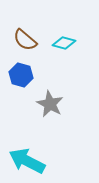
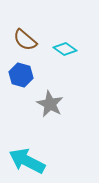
cyan diamond: moved 1 px right, 6 px down; rotated 20 degrees clockwise
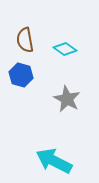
brown semicircle: rotated 40 degrees clockwise
gray star: moved 17 px right, 5 px up
cyan arrow: moved 27 px right
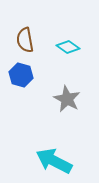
cyan diamond: moved 3 px right, 2 px up
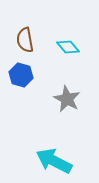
cyan diamond: rotated 15 degrees clockwise
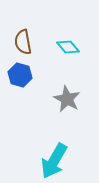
brown semicircle: moved 2 px left, 2 px down
blue hexagon: moved 1 px left
cyan arrow: rotated 87 degrees counterclockwise
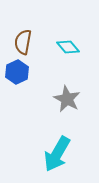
brown semicircle: rotated 20 degrees clockwise
blue hexagon: moved 3 px left, 3 px up; rotated 20 degrees clockwise
cyan arrow: moved 3 px right, 7 px up
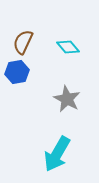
brown semicircle: rotated 15 degrees clockwise
blue hexagon: rotated 15 degrees clockwise
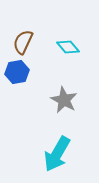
gray star: moved 3 px left, 1 px down
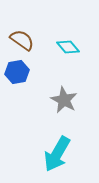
brown semicircle: moved 1 px left, 2 px up; rotated 100 degrees clockwise
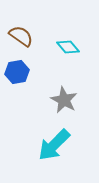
brown semicircle: moved 1 px left, 4 px up
cyan arrow: moved 3 px left, 9 px up; rotated 15 degrees clockwise
